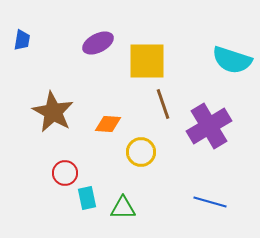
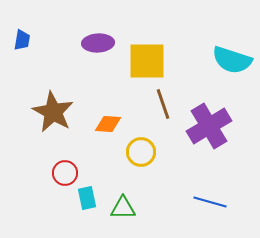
purple ellipse: rotated 24 degrees clockwise
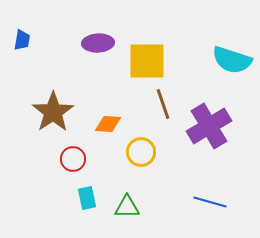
brown star: rotated 9 degrees clockwise
red circle: moved 8 px right, 14 px up
green triangle: moved 4 px right, 1 px up
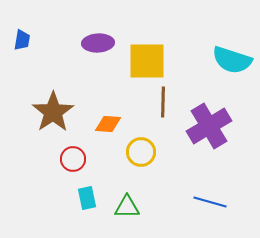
brown line: moved 2 px up; rotated 20 degrees clockwise
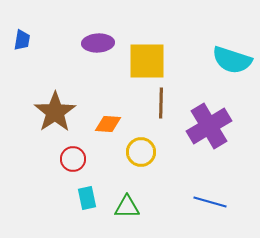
brown line: moved 2 px left, 1 px down
brown star: moved 2 px right
